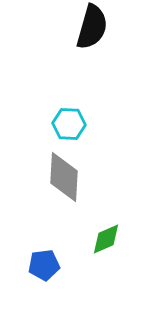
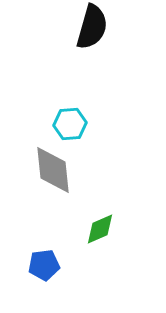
cyan hexagon: moved 1 px right; rotated 8 degrees counterclockwise
gray diamond: moved 11 px left, 7 px up; rotated 9 degrees counterclockwise
green diamond: moved 6 px left, 10 px up
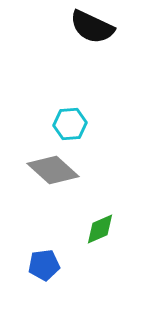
black semicircle: rotated 99 degrees clockwise
gray diamond: rotated 42 degrees counterclockwise
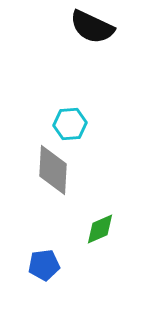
gray diamond: rotated 51 degrees clockwise
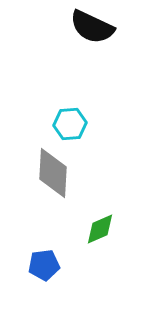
gray diamond: moved 3 px down
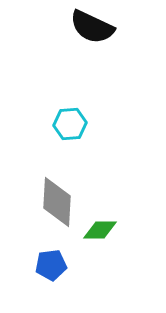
gray diamond: moved 4 px right, 29 px down
green diamond: moved 1 px down; rotated 24 degrees clockwise
blue pentagon: moved 7 px right
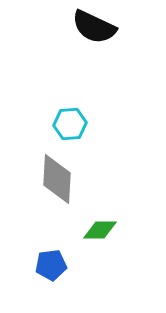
black semicircle: moved 2 px right
gray diamond: moved 23 px up
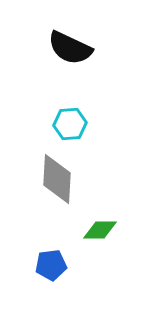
black semicircle: moved 24 px left, 21 px down
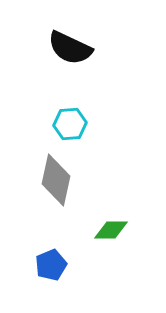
gray diamond: moved 1 px left, 1 px down; rotated 9 degrees clockwise
green diamond: moved 11 px right
blue pentagon: rotated 16 degrees counterclockwise
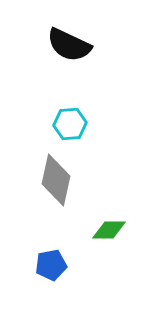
black semicircle: moved 1 px left, 3 px up
green diamond: moved 2 px left
blue pentagon: rotated 12 degrees clockwise
